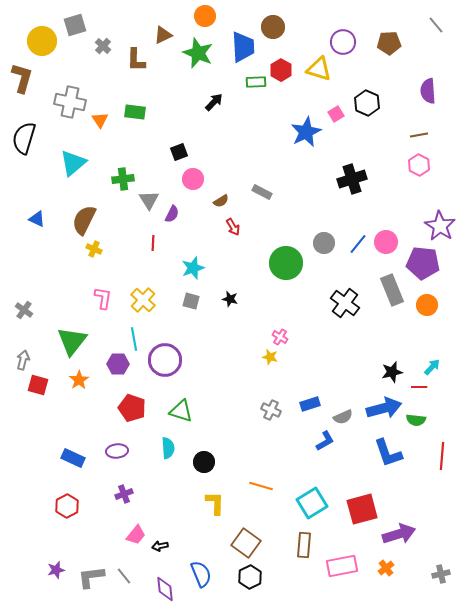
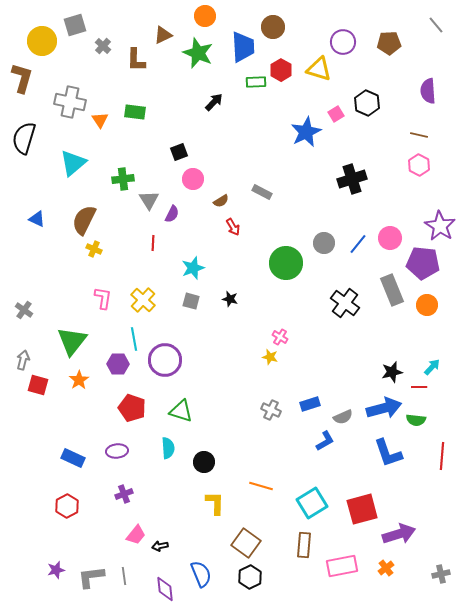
brown line at (419, 135): rotated 24 degrees clockwise
pink circle at (386, 242): moved 4 px right, 4 px up
gray line at (124, 576): rotated 30 degrees clockwise
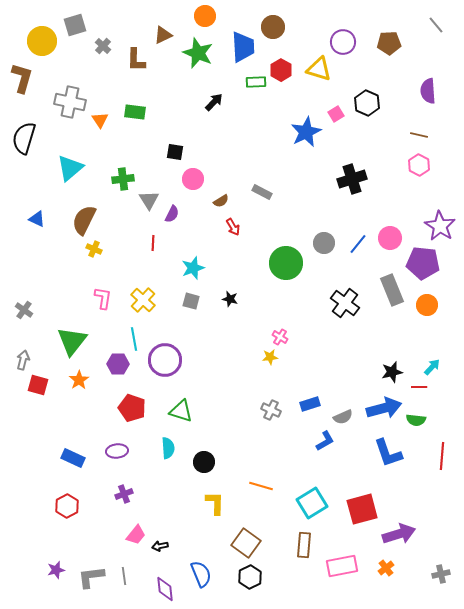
black square at (179, 152): moved 4 px left; rotated 30 degrees clockwise
cyan triangle at (73, 163): moved 3 px left, 5 px down
yellow star at (270, 357): rotated 21 degrees counterclockwise
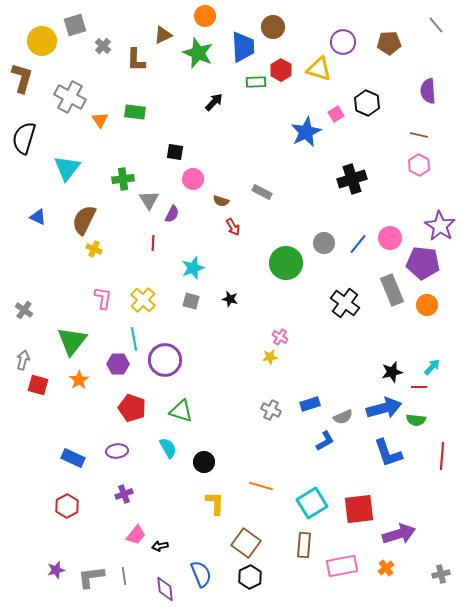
gray cross at (70, 102): moved 5 px up; rotated 16 degrees clockwise
cyan triangle at (70, 168): moved 3 px left; rotated 12 degrees counterclockwise
brown semicircle at (221, 201): rotated 49 degrees clockwise
blue triangle at (37, 219): moved 1 px right, 2 px up
cyan semicircle at (168, 448): rotated 25 degrees counterclockwise
red square at (362, 509): moved 3 px left; rotated 8 degrees clockwise
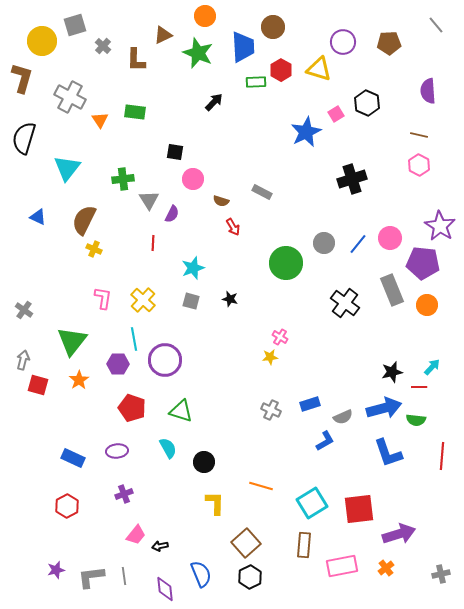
brown square at (246, 543): rotated 12 degrees clockwise
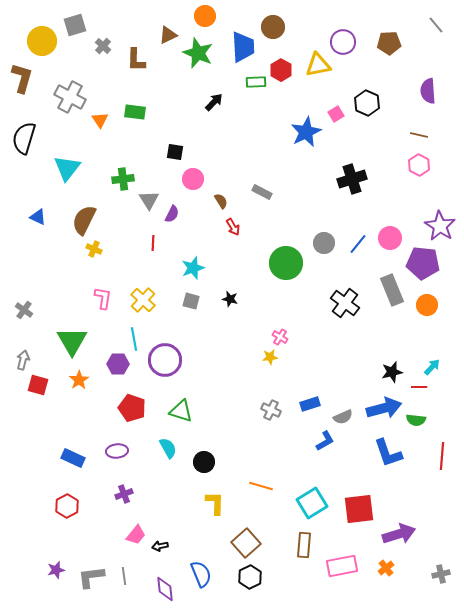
brown triangle at (163, 35): moved 5 px right
yellow triangle at (319, 69): moved 1 px left, 4 px up; rotated 28 degrees counterclockwise
brown semicircle at (221, 201): rotated 140 degrees counterclockwise
green triangle at (72, 341): rotated 8 degrees counterclockwise
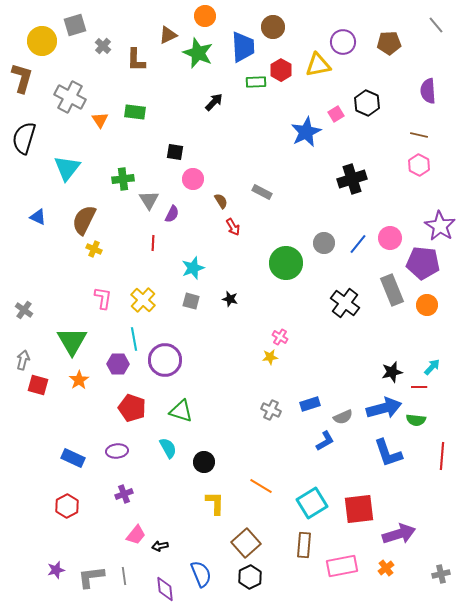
orange line at (261, 486): rotated 15 degrees clockwise
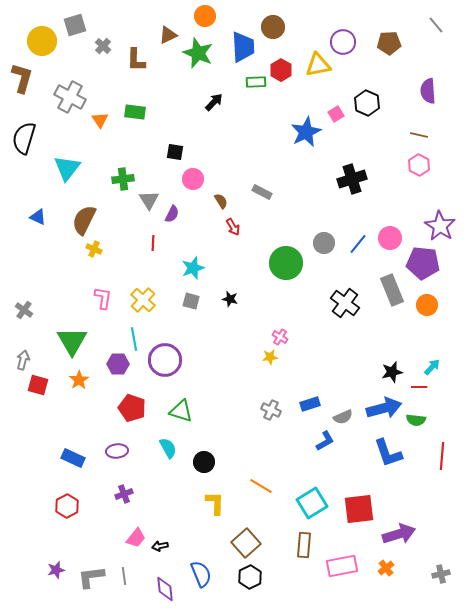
pink trapezoid at (136, 535): moved 3 px down
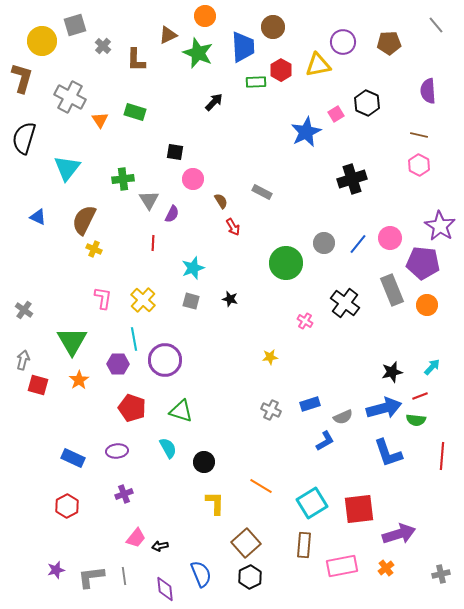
green rectangle at (135, 112): rotated 10 degrees clockwise
pink cross at (280, 337): moved 25 px right, 16 px up
red line at (419, 387): moved 1 px right, 9 px down; rotated 21 degrees counterclockwise
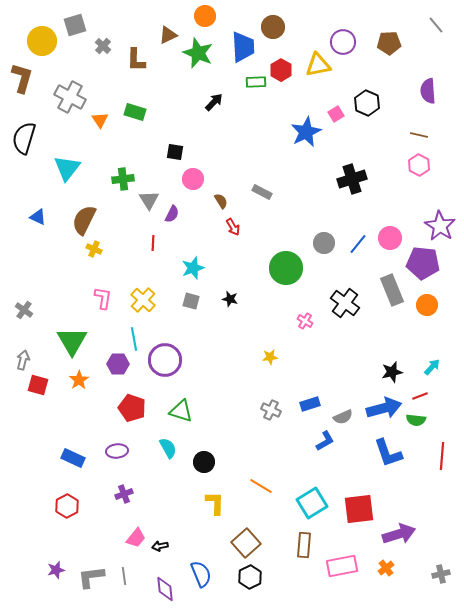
green circle at (286, 263): moved 5 px down
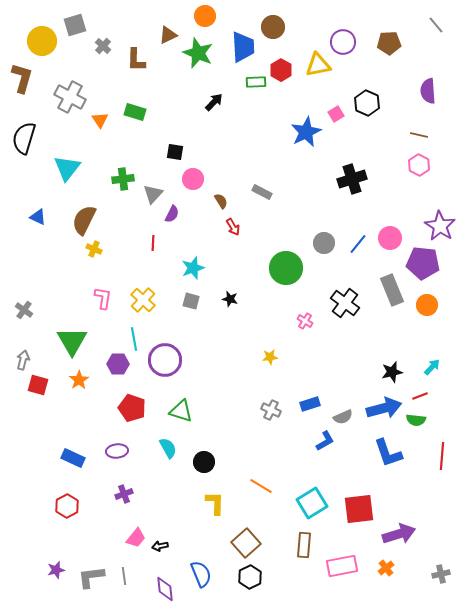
gray triangle at (149, 200): moved 4 px right, 6 px up; rotated 15 degrees clockwise
